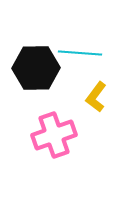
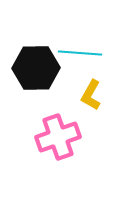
yellow L-shape: moved 5 px left, 2 px up; rotated 8 degrees counterclockwise
pink cross: moved 4 px right, 2 px down
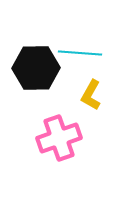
pink cross: moved 1 px right, 1 px down
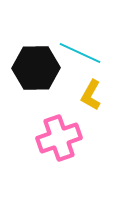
cyan line: rotated 21 degrees clockwise
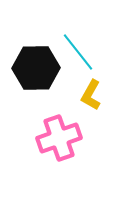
cyan line: moved 2 px left, 1 px up; rotated 27 degrees clockwise
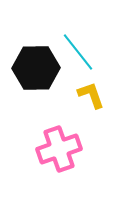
yellow L-shape: rotated 132 degrees clockwise
pink cross: moved 11 px down
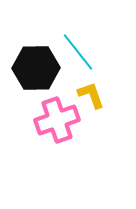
pink cross: moved 2 px left, 29 px up
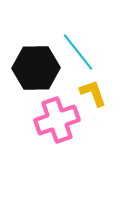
yellow L-shape: moved 2 px right, 2 px up
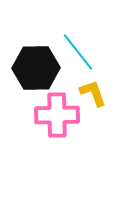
pink cross: moved 5 px up; rotated 18 degrees clockwise
